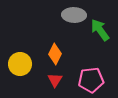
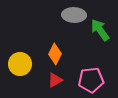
red triangle: rotated 28 degrees clockwise
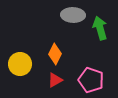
gray ellipse: moved 1 px left
green arrow: moved 2 px up; rotated 20 degrees clockwise
pink pentagon: rotated 25 degrees clockwise
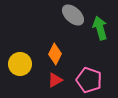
gray ellipse: rotated 40 degrees clockwise
pink pentagon: moved 2 px left
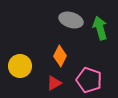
gray ellipse: moved 2 px left, 5 px down; rotated 25 degrees counterclockwise
orange diamond: moved 5 px right, 2 px down
yellow circle: moved 2 px down
red triangle: moved 1 px left, 3 px down
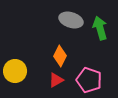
yellow circle: moved 5 px left, 5 px down
red triangle: moved 2 px right, 3 px up
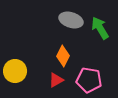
green arrow: rotated 15 degrees counterclockwise
orange diamond: moved 3 px right
pink pentagon: rotated 10 degrees counterclockwise
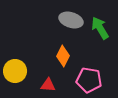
red triangle: moved 8 px left, 5 px down; rotated 35 degrees clockwise
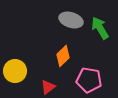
orange diamond: rotated 20 degrees clockwise
red triangle: moved 2 px down; rotated 42 degrees counterclockwise
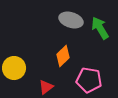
yellow circle: moved 1 px left, 3 px up
red triangle: moved 2 px left
